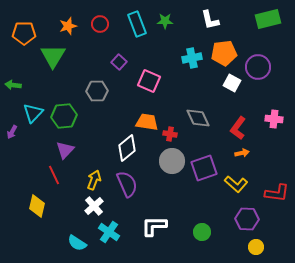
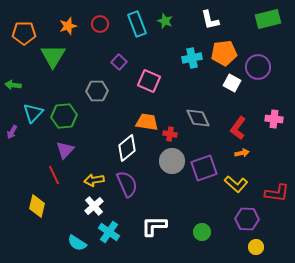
green star at (165, 21): rotated 21 degrees clockwise
yellow arrow at (94, 180): rotated 120 degrees counterclockwise
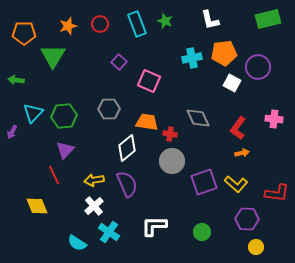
green arrow at (13, 85): moved 3 px right, 5 px up
gray hexagon at (97, 91): moved 12 px right, 18 px down
purple square at (204, 168): moved 14 px down
yellow diamond at (37, 206): rotated 35 degrees counterclockwise
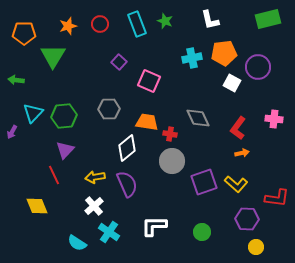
yellow arrow at (94, 180): moved 1 px right, 3 px up
red L-shape at (277, 193): moved 5 px down
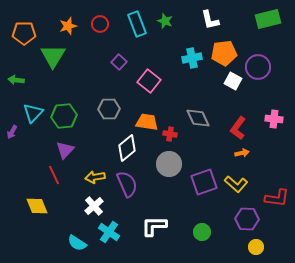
pink square at (149, 81): rotated 15 degrees clockwise
white square at (232, 83): moved 1 px right, 2 px up
gray circle at (172, 161): moved 3 px left, 3 px down
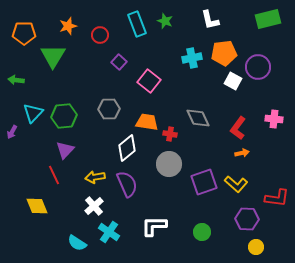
red circle at (100, 24): moved 11 px down
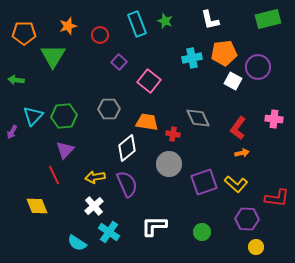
cyan triangle at (33, 113): moved 3 px down
red cross at (170, 134): moved 3 px right
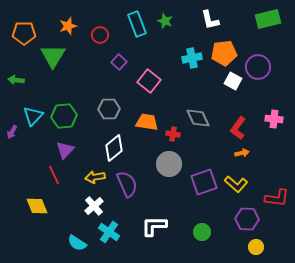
white diamond at (127, 148): moved 13 px left
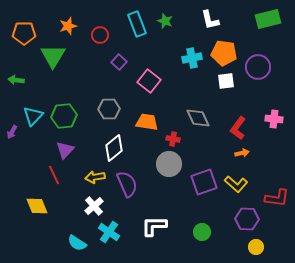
orange pentagon at (224, 53): rotated 15 degrees clockwise
white square at (233, 81): moved 7 px left; rotated 36 degrees counterclockwise
red cross at (173, 134): moved 5 px down
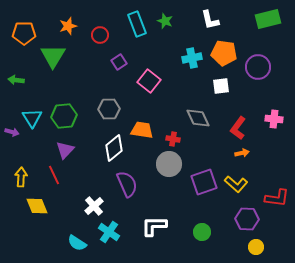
purple square at (119, 62): rotated 14 degrees clockwise
white square at (226, 81): moved 5 px left, 5 px down
cyan triangle at (33, 116): moved 1 px left, 2 px down; rotated 15 degrees counterclockwise
orange trapezoid at (147, 122): moved 5 px left, 8 px down
purple arrow at (12, 132): rotated 104 degrees counterclockwise
yellow arrow at (95, 177): moved 74 px left; rotated 102 degrees clockwise
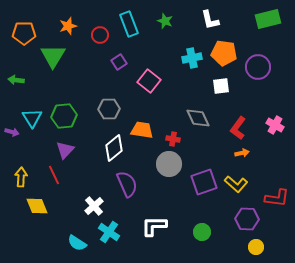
cyan rectangle at (137, 24): moved 8 px left
pink cross at (274, 119): moved 1 px right, 6 px down; rotated 24 degrees clockwise
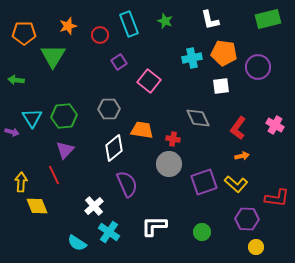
orange arrow at (242, 153): moved 3 px down
yellow arrow at (21, 177): moved 5 px down
